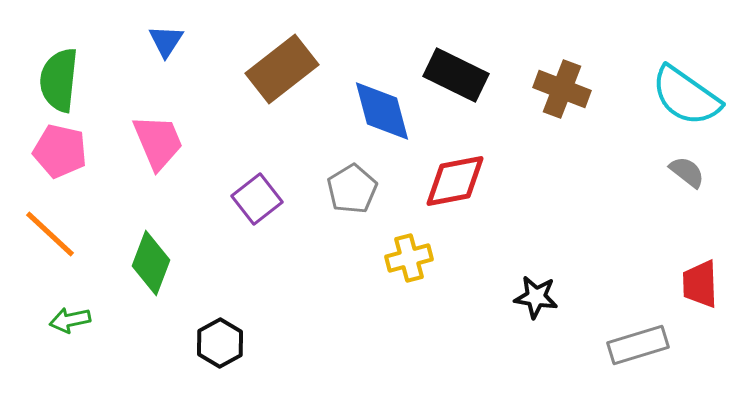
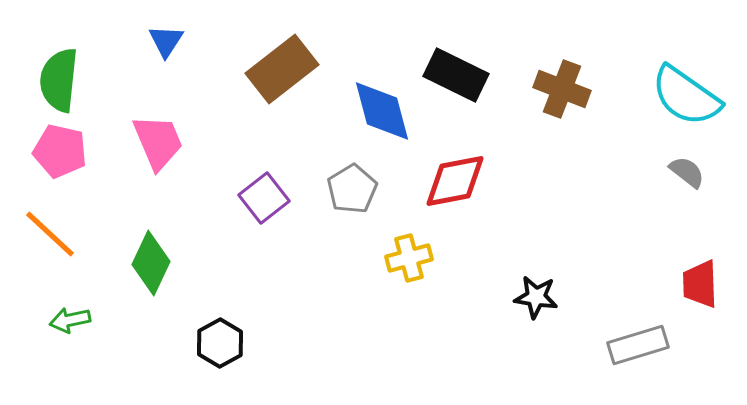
purple square: moved 7 px right, 1 px up
green diamond: rotated 4 degrees clockwise
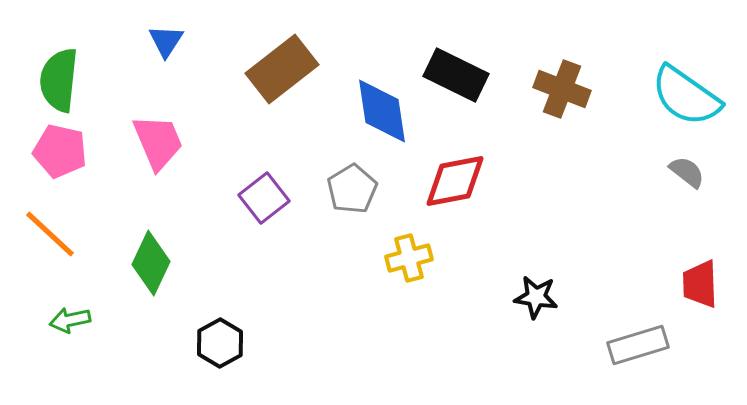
blue diamond: rotated 6 degrees clockwise
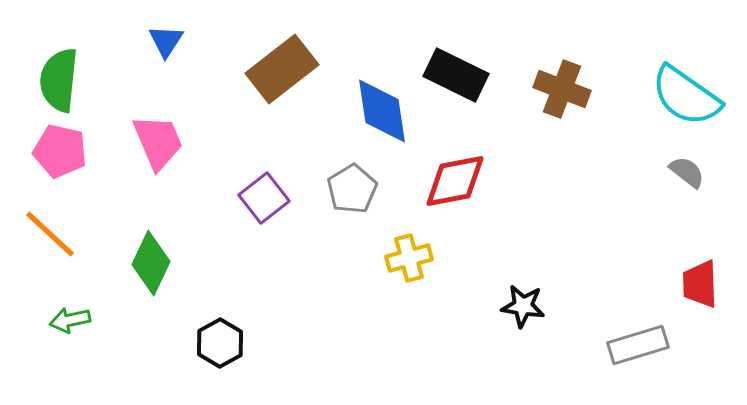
black star: moved 13 px left, 9 px down
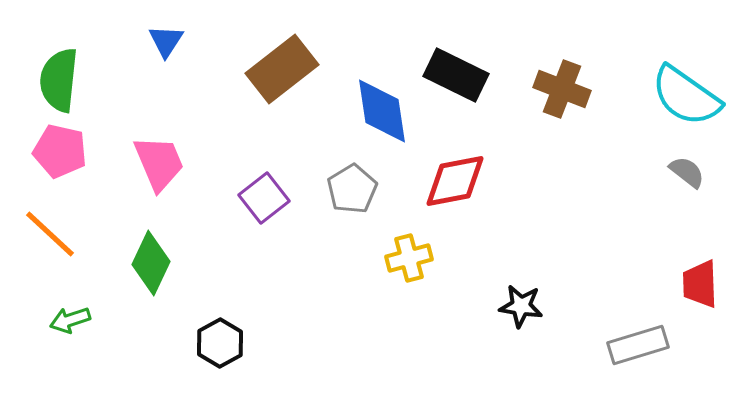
pink trapezoid: moved 1 px right, 21 px down
black star: moved 2 px left
green arrow: rotated 6 degrees counterclockwise
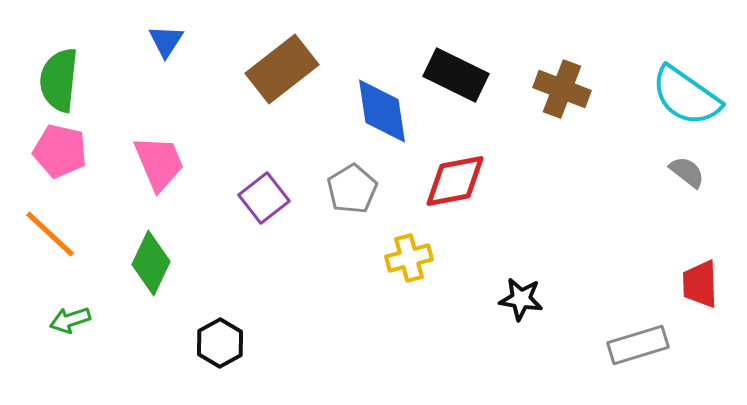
black star: moved 7 px up
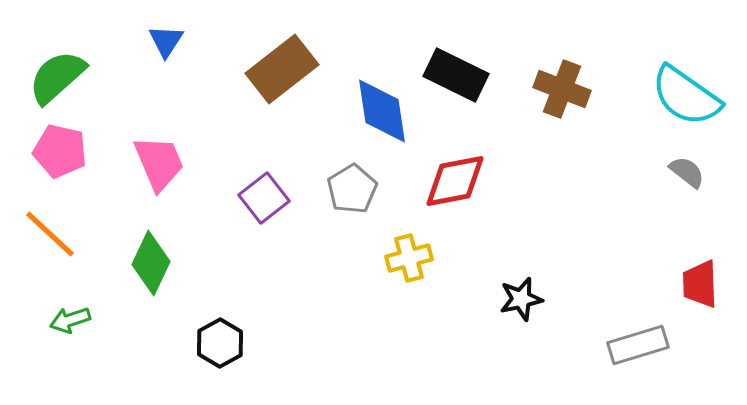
green semicircle: moved 2 px left, 3 px up; rotated 42 degrees clockwise
black star: rotated 21 degrees counterclockwise
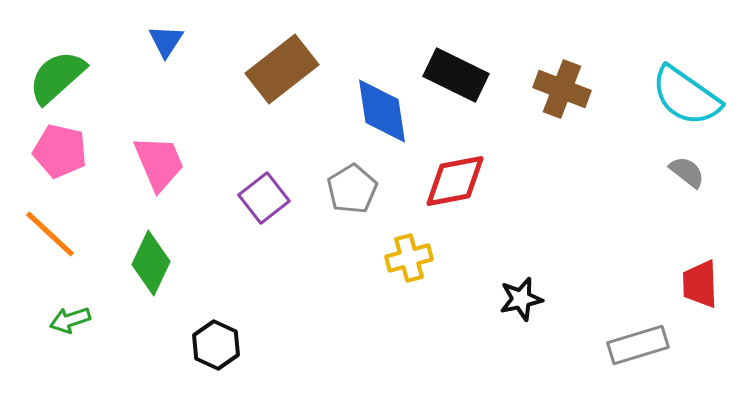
black hexagon: moved 4 px left, 2 px down; rotated 6 degrees counterclockwise
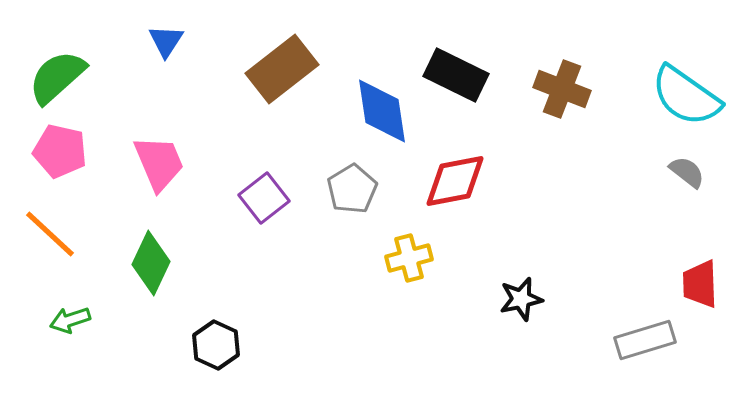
gray rectangle: moved 7 px right, 5 px up
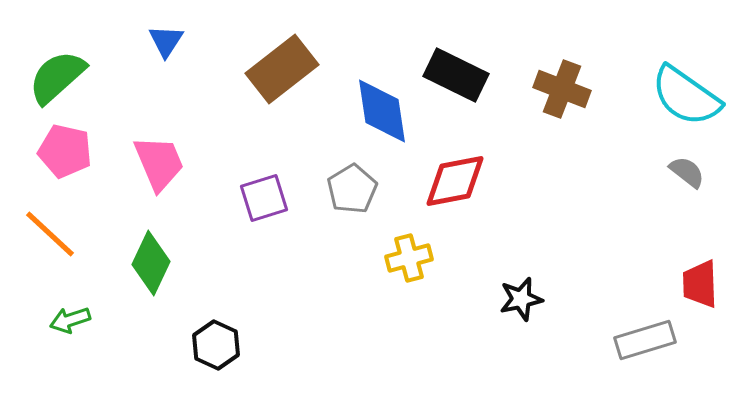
pink pentagon: moved 5 px right
purple square: rotated 21 degrees clockwise
